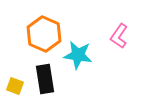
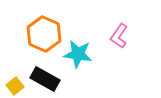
cyan star: moved 1 px up
black rectangle: rotated 52 degrees counterclockwise
yellow square: rotated 30 degrees clockwise
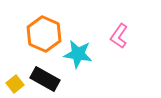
yellow square: moved 2 px up
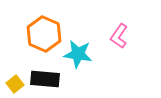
black rectangle: rotated 24 degrees counterclockwise
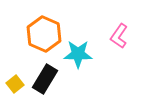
cyan star: rotated 8 degrees counterclockwise
black rectangle: rotated 64 degrees counterclockwise
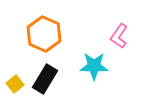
cyan star: moved 16 px right, 12 px down
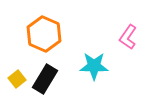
pink L-shape: moved 9 px right, 1 px down
yellow square: moved 2 px right, 5 px up
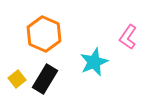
cyan star: moved 4 px up; rotated 24 degrees counterclockwise
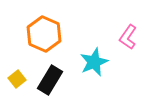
black rectangle: moved 5 px right, 1 px down
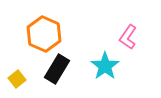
cyan star: moved 11 px right, 4 px down; rotated 12 degrees counterclockwise
black rectangle: moved 7 px right, 11 px up
